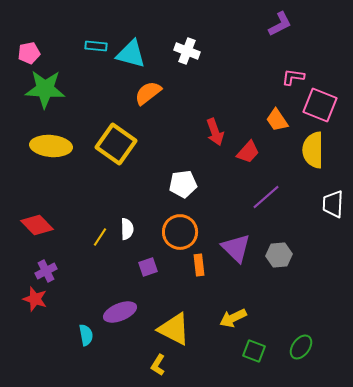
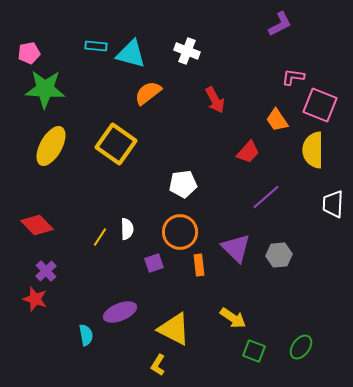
red arrow: moved 32 px up; rotated 8 degrees counterclockwise
yellow ellipse: rotated 66 degrees counterclockwise
purple square: moved 6 px right, 4 px up
purple cross: rotated 15 degrees counterclockwise
yellow arrow: rotated 120 degrees counterclockwise
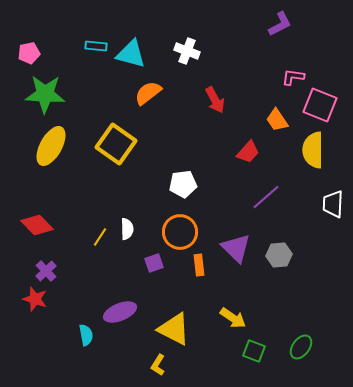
green star: moved 5 px down
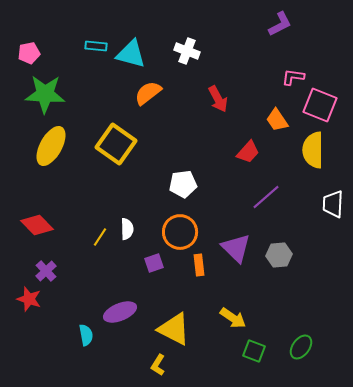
red arrow: moved 3 px right, 1 px up
red star: moved 6 px left
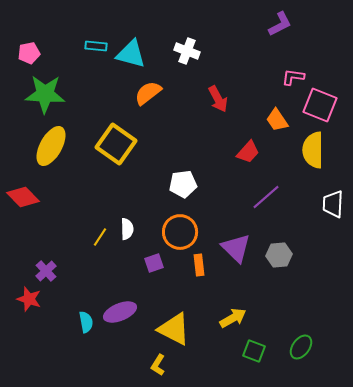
red diamond: moved 14 px left, 28 px up
yellow arrow: rotated 64 degrees counterclockwise
cyan semicircle: moved 13 px up
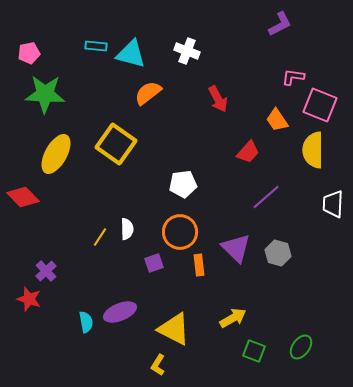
yellow ellipse: moved 5 px right, 8 px down
gray hexagon: moved 1 px left, 2 px up; rotated 20 degrees clockwise
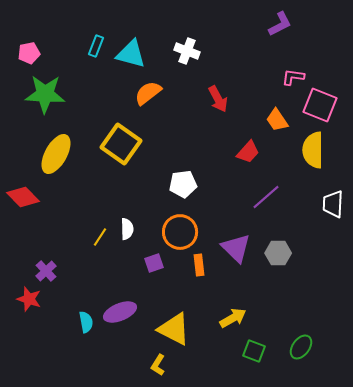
cyan rectangle: rotated 75 degrees counterclockwise
yellow square: moved 5 px right
gray hexagon: rotated 15 degrees counterclockwise
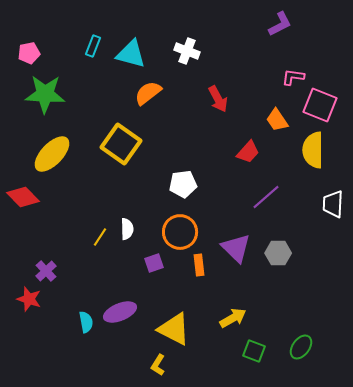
cyan rectangle: moved 3 px left
yellow ellipse: moved 4 px left; rotated 15 degrees clockwise
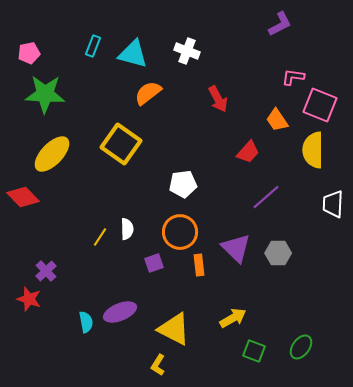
cyan triangle: moved 2 px right
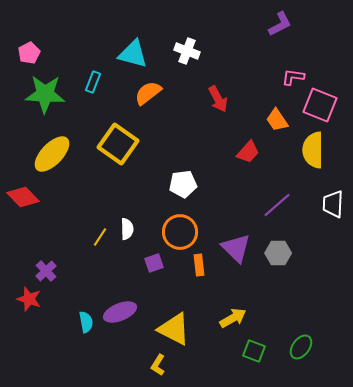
cyan rectangle: moved 36 px down
pink pentagon: rotated 15 degrees counterclockwise
yellow square: moved 3 px left
purple line: moved 11 px right, 8 px down
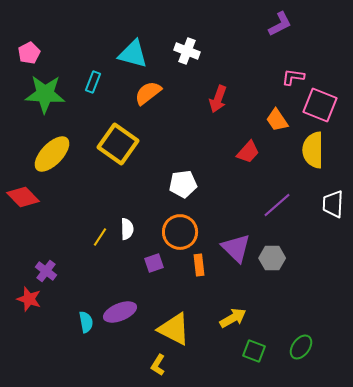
red arrow: rotated 48 degrees clockwise
gray hexagon: moved 6 px left, 5 px down
purple cross: rotated 10 degrees counterclockwise
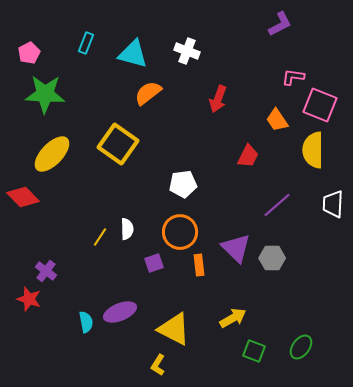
cyan rectangle: moved 7 px left, 39 px up
red trapezoid: moved 4 px down; rotated 15 degrees counterclockwise
